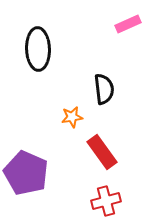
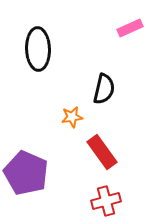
pink rectangle: moved 2 px right, 4 px down
black semicircle: rotated 20 degrees clockwise
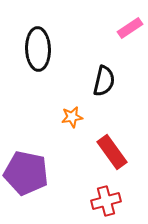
pink rectangle: rotated 10 degrees counterclockwise
black semicircle: moved 8 px up
red rectangle: moved 10 px right
purple pentagon: rotated 12 degrees counterclockwise
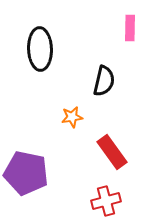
pink rectangle: rotated 55 degrees counterclockwise
black ellipse: moved 2 px right
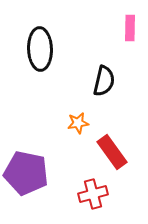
orange star: moved 6 px right, 6 px down
red cross: moved 13 px left, 7 px up
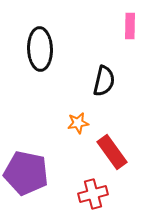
pink rectangle: moved 2 px up
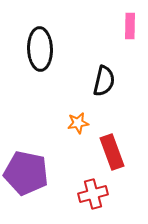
red rectangle: rotated 16 degrees clockwise
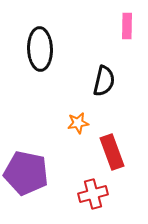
pink rectangle: moved 3 px left
